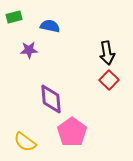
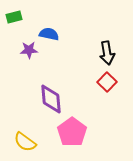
blue semicircle: moved 1 px left, 8 px down
red square: moved 2 px left, 2 px down
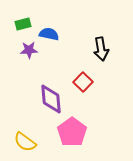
green rectangle: moved 9 px right, 7 px down
black arrow: moved 6 px left, 4 px up
red square: moved 24 px left
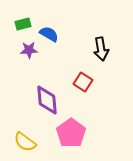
blue semicircle: rotated 18 degrees clockwise
red square: rotated 12 degrees counterclockwise
purple diamond: moved 4 px left, 1 px down
pink pentagon: moved 1 px left, 1 px down
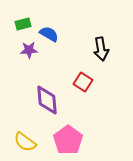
pink pentagon: moved 3 px left, 7 px down
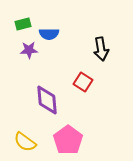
blue semicircle: rotated 150 degrees clockwise
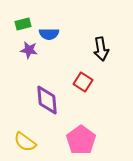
purple star: rotated 12 degrees clockwise
pink pentagon: moved 13 px right
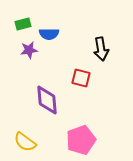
purple star: rotated 18 degrees counterclockwise
red square: moved 2 px left, 4 px up; rotated 18 degrees counterclockwise
pink pentagon: rotated 16 degrees clockwise
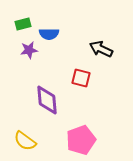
black arrow: rotated 125 degrees clockwise
yellow semicircle: moved 1 px up
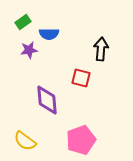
green rectangle: moved 2 px up; rotated 21 degrees counterclockwise
black arrow: rotated 70 degrees clockwise
